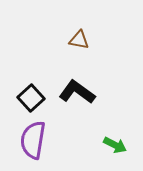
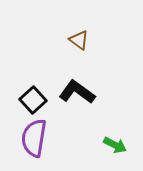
brown triangle: rotated 25 degrees clockwise
black square: moved 2 px right, 2 px down
purple semicircle: moved 1 px right, 2 px up
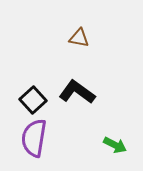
brown triangle: moved 2 px up; rotated 25 degrees counterclockwise
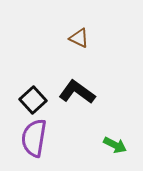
brown triangle: rotated 15 degrees clockwise
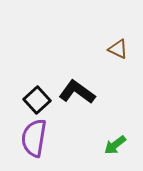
brown triangle: moved 39 px right, 11 px down
black square: moved 4 px right
green arrow: rotated 115 degrees clockwise
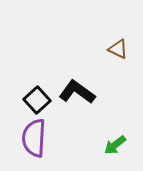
purple semicircle: rotated 6 degrees counterclockwise
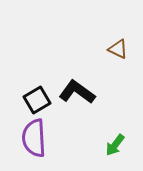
black square: rotated 12 degrees clockwise
purple semicircle: rotated 6 degrees counterclockwise
green arrow: rotated 15 degrees counterclockwise
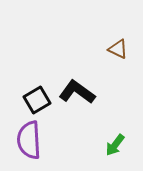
purple semicircle: moved 5 px left, 2 px down
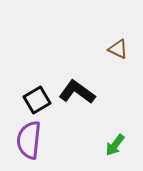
purple semicircle: rotated 9 degrees clockwise
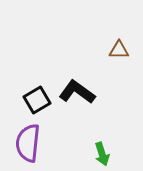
brown triangle: moved 1 px right, 1 px down; rotated 25 degrees counterclockwise
purple semicircle: moved 1 px left, 3 px down
green arrow: moved 13 px left, 9 px down; rotated 55 degrees counterclockwise
